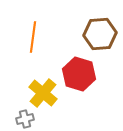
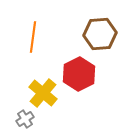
red hexagon: rotated 16 degrees clockwise
gray cross: rotated 18 degrees counterclockwise
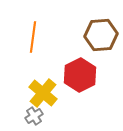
brown hexagon: moved 1 px right, 1 px down
red hexagon: moved 1 px right, 1 px down
gray cross: moved 9 px right, 3 px up
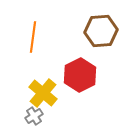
brown hexagon: moved 4 px up
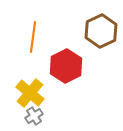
brown hexagon: rotated 20 degrees counterclockwise
red hexagon: moved 14 px left, 9 px up
yellow cross: moved 13 px left
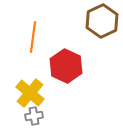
brown hexagon: moved 1 px right, 10 px up
red hexagon: rotated 8 degrees counterclockwise
gray cross: rotated 24 degrees clockwise
